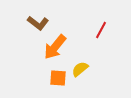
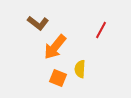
yellow semicircle: rotated 48 degrees counterclockwise
orange square: rotated 18 degrees clockwise
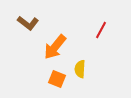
brown L-shape: moved 10 px left
orange square: moved 1 px left, 1 px down
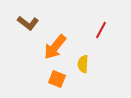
yellow semicircle: moved 3 px right, 5 px up
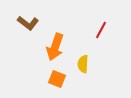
orange arrow: rotated 20 degrees counterclockwise
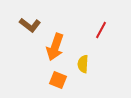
brown L-shape: moved 2 px right, 2 px down
orange square: moved 1 px right, 1 px down
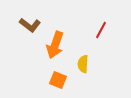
orange arrow: moved 2 px up
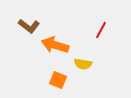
brown L-shape: moved 1 px left, 1 px down
orange arrow: rotated 88 degrees clockwise
yellow semicircle: rotated 84 degrees counterclockwise
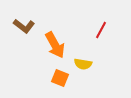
brown L-shape: moved 5 px left
orange arrow: rotated 136 degrees counterclockwise
orange square: moved 2 px right, 2 px up
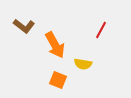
orange square: moved 2 px left, 2 px down
